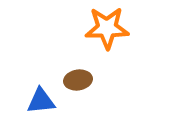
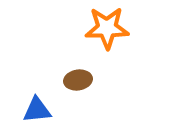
blue triangle: moved 4 px left, 9 px down
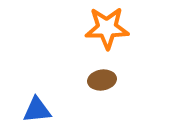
brown ellipse: moved 24 px right
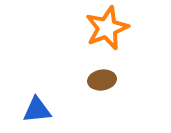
orange star: rotated 21 degrees counterclockwise
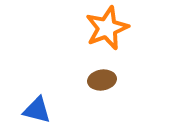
blue triangle: rotated 20 degrees clockwise
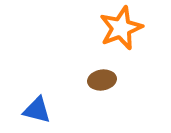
orange star: moved 14 px right
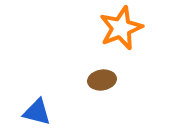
blue triangle: moved 2 px down
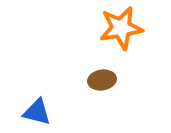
orange star: rotated 12 degrees clockwise
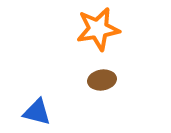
orange star: moved 23 px left, 1 px down
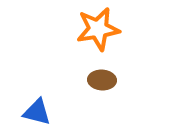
brown ellipse: rotated 12 degrees clockwise
